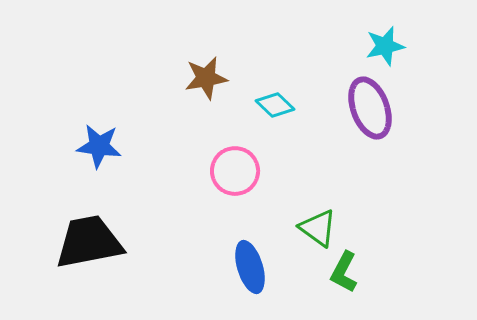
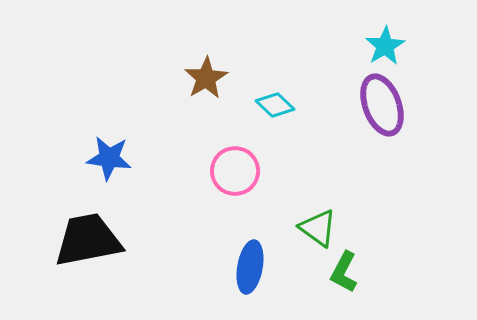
cyan star: rotated 18 degrees counterclockwise
brown star: rotated 21 degrees counterclockwise
purple ellipse: moved 12 px right, 3 px up
blue star: moved 10 px right, 12 px down
black trapezoid: moved 1 px left, 2 px up
blue ellipse: rotated 27 degrees clockwise
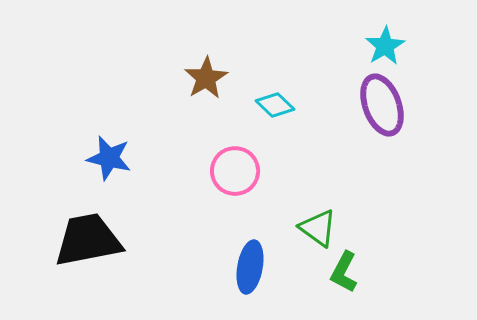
blue star: rotated 6 degrees clockwise
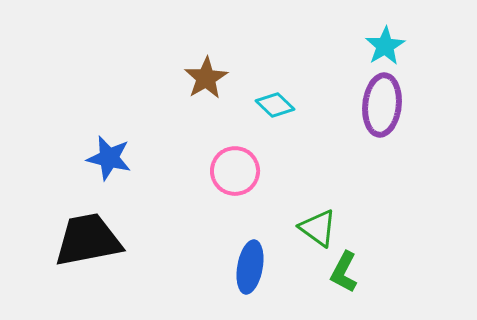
purple ellipse: rotated 26 degrees clockwise
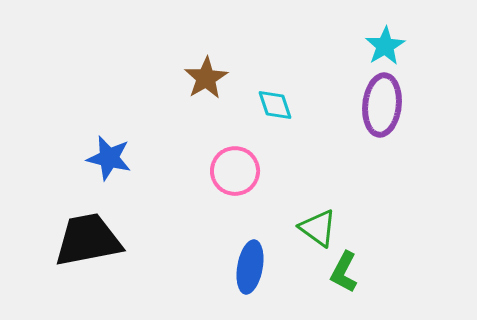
cyan diamond: rotated 27 degrees clockwise
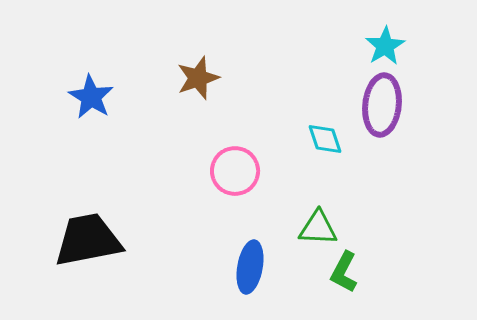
brown star: moved 8 px left; rotated 12 degrees clockwise
cyan diamond: moved 50 px right, 34 px down
blue star: moved 18 px left, 61 px up; rotated 18 degrees clockwise
green triangle: rotated 33 degrees counterclockwise
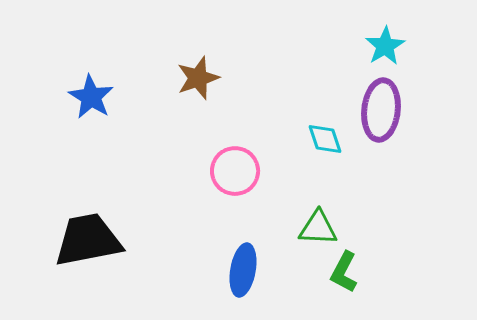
purple ellipse: moved 1 px left, 5 px down
blue ellipse: moved 7 px left, 3 px down
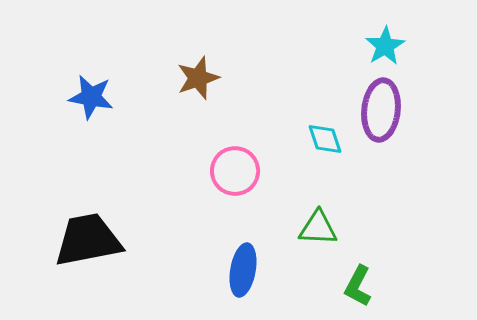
blue star: rotated 21 degrees counterclockwise
green L-shape: moved 14 px right, 14 px down
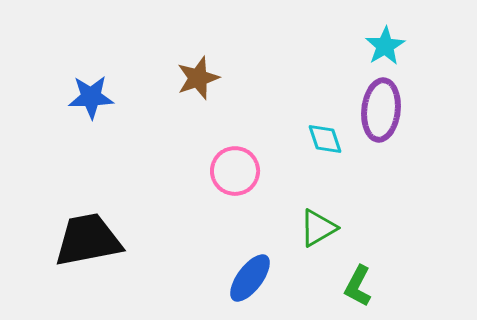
blue star: rotated 12 degrees counterclockwise
green triangle: rotated 33 degrees counterclockwise
blue ellipse: moved 7 px right, 8 px down; rotated 27 degrees clockwise
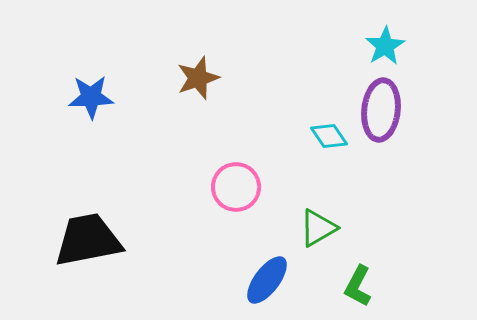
cyan diamond: moved 4 px right, 3 px up; rotated 15 degrees counterclockwise
pink circle: moved 1 px right, 16 px down
blue ellipse: moved 17 px right, 2 px down
